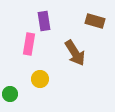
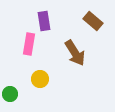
brown rectangle: moved 2 px left; rotated 24 degrees clockwise
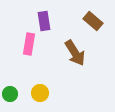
yellow circle: moved 14 px down
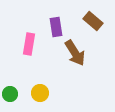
purple rectangle: moved 12 px right, 6 px down
